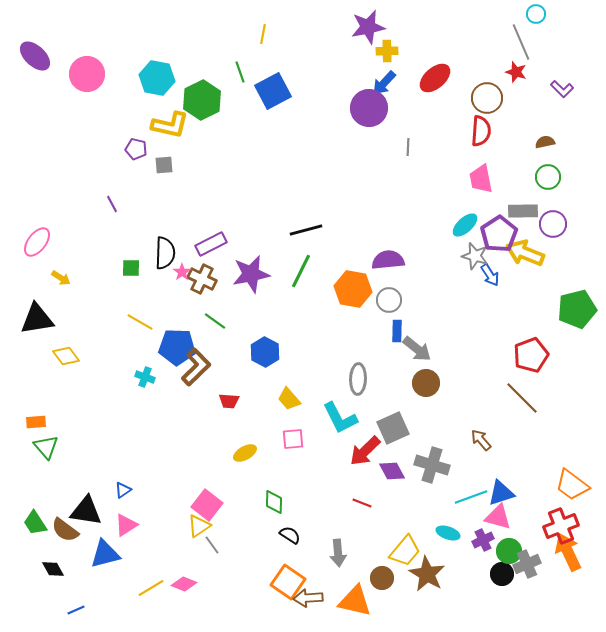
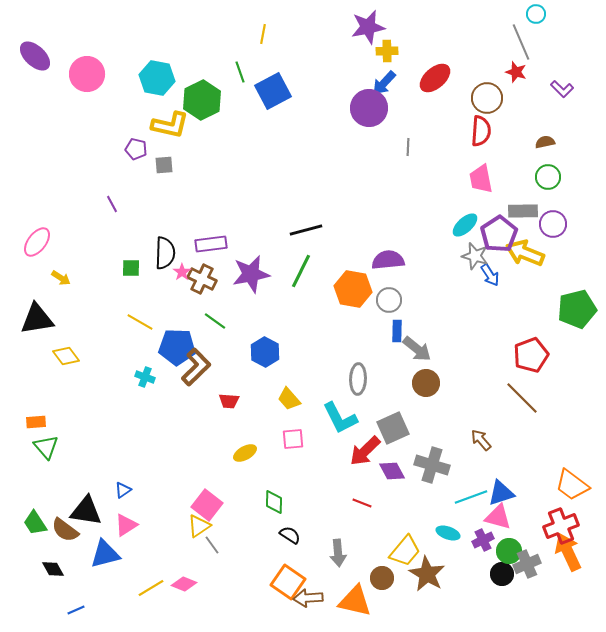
purple rectangle at (211, 244): rotated 20 degrees clockwise
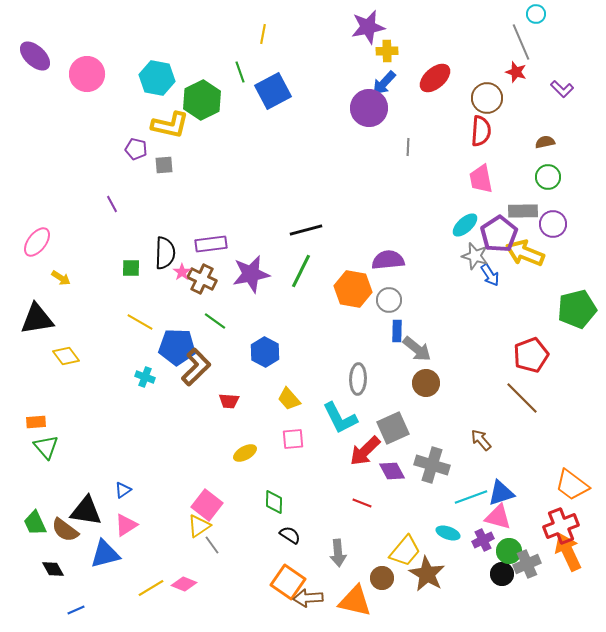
green trapezoid at (35, 523): rotated 8 degrees clockwise
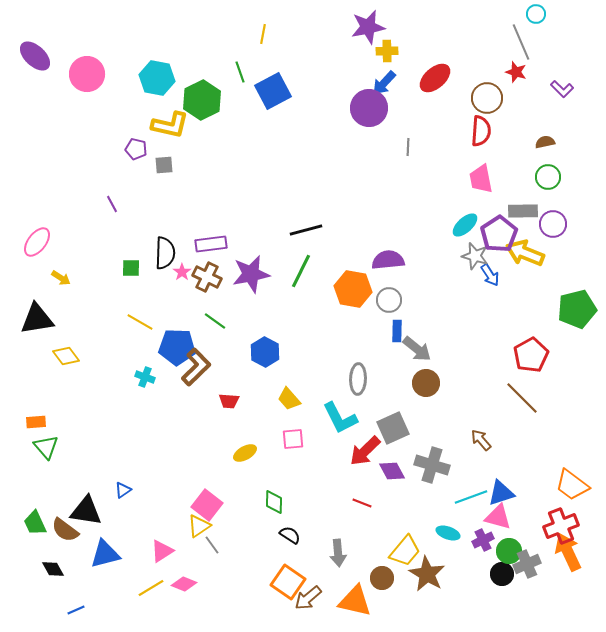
brown cross at (202, 279): moved 5 px right, 2 px up
red pentagon at (531, 355): rotated 8 degrees counterclockwise
pink triangle at (126, 525): moved 36 px right, 26 px down
brown arrow at (308, 598): rotated 36 degrees counterclockwise
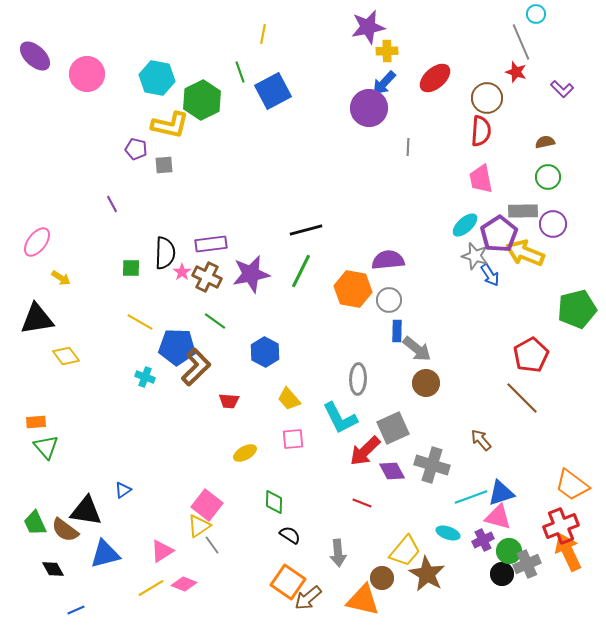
orange triangle at (355, 601): moved 8 px right, 1 px up
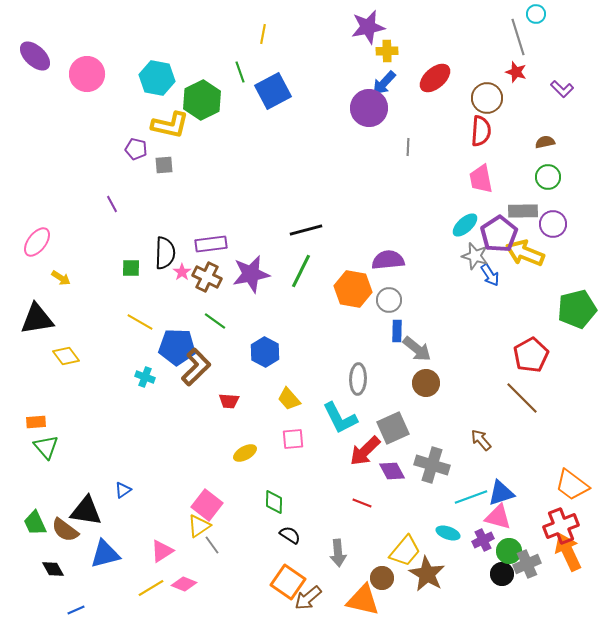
gray line at (521, 42): moved 3 px left, 5 px up; rotated 6 degrees clockwise
